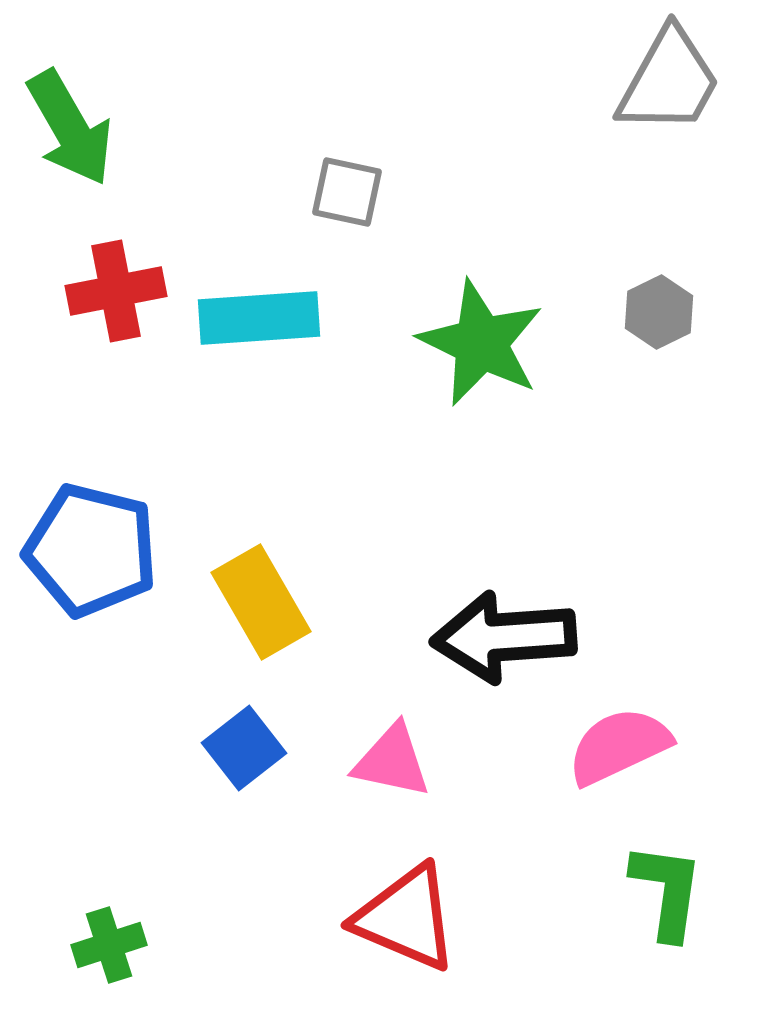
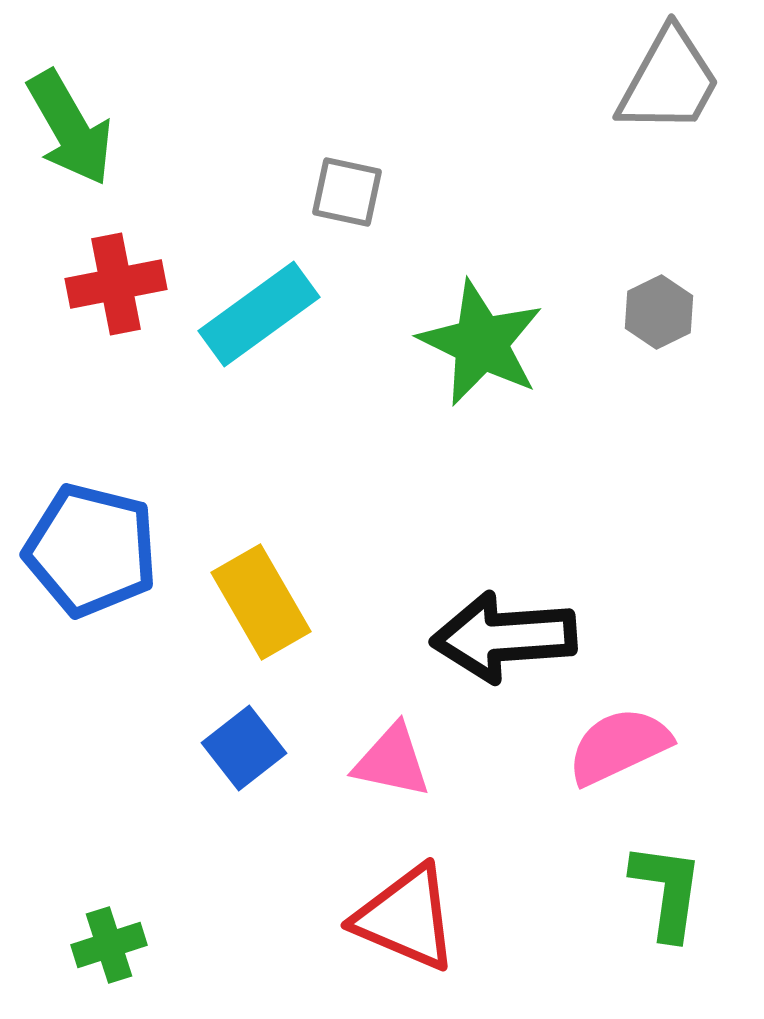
red cross: moved 7 px up
cyan rectangle: moved 4 px up; rotated 32 degrees counterclockwise
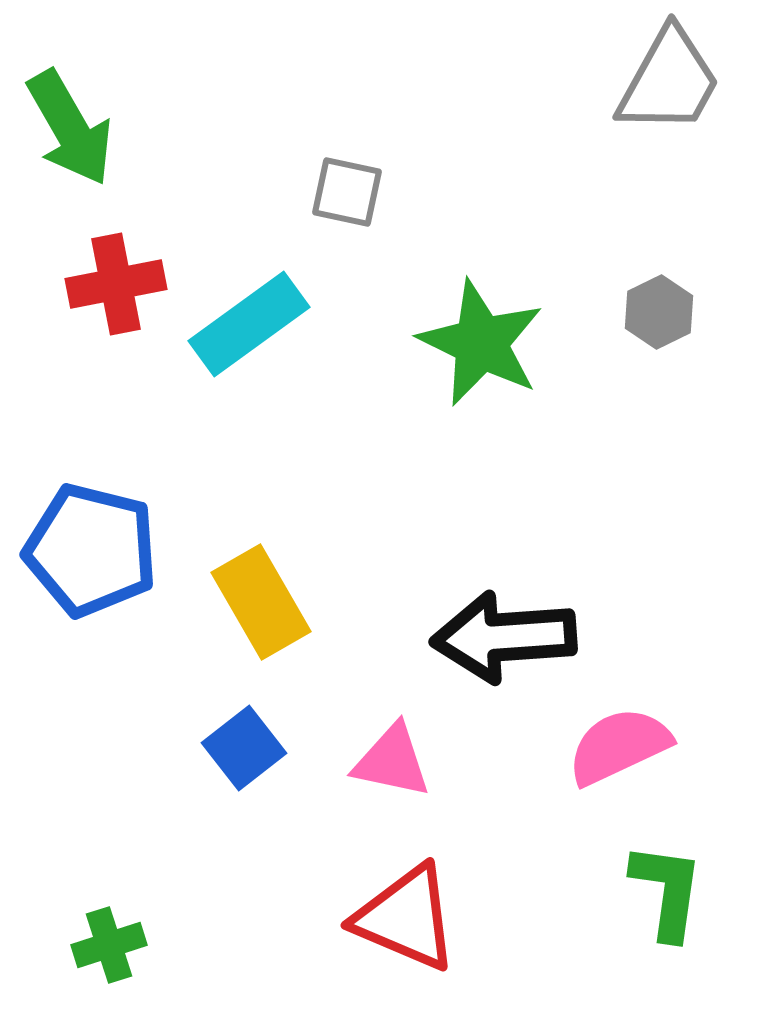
cyan rectangle: moved 10 px left, 10 px down
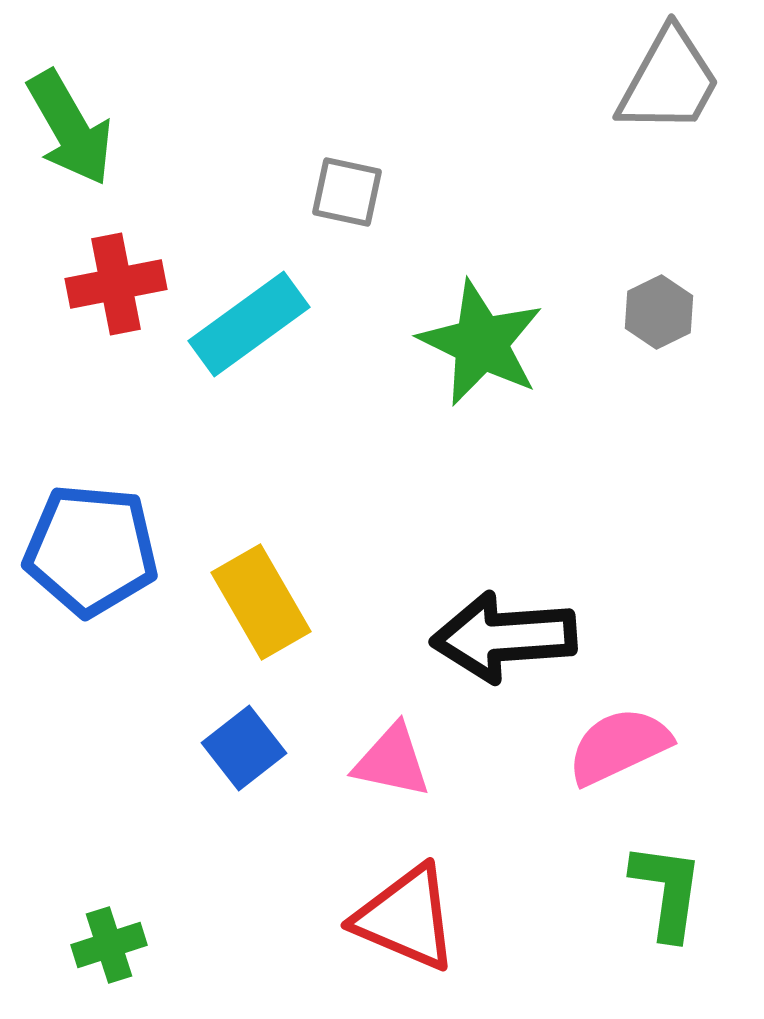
blue pentagon: rotated 9 degrees counterclockwise
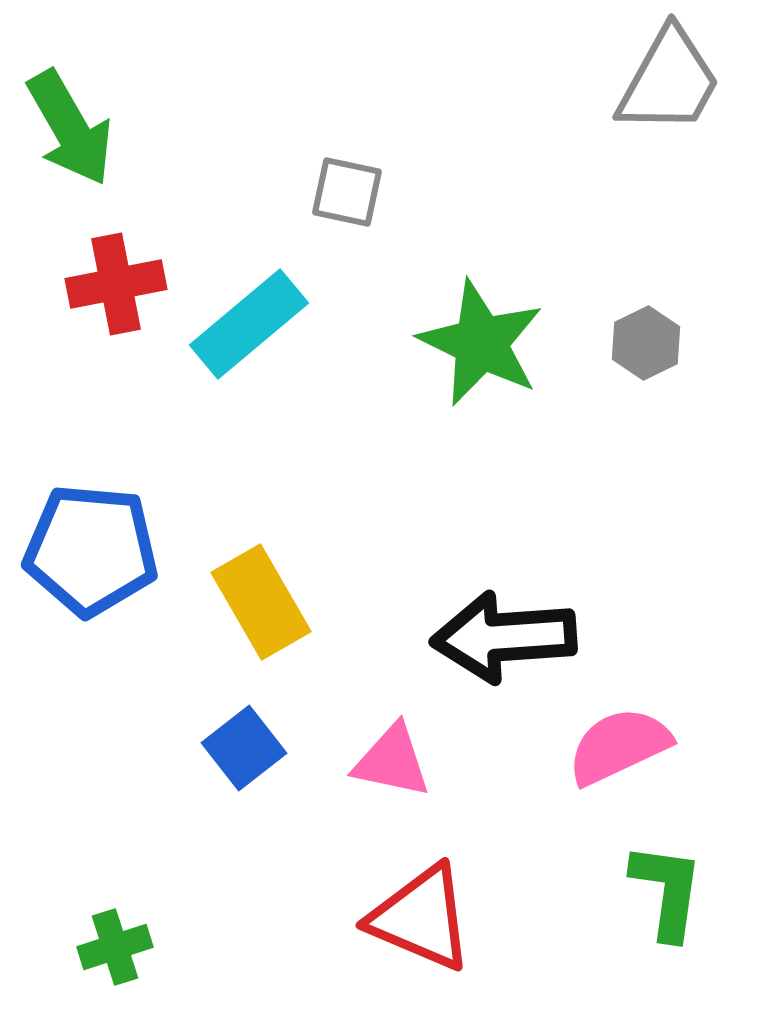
gray hexagon: moved 13 px left, 31 px down
cyan rectangle: rotated 4 degrees counterclockwise
red triangle: moved 15 px right
green cross: moved 6 px right, 2 px down
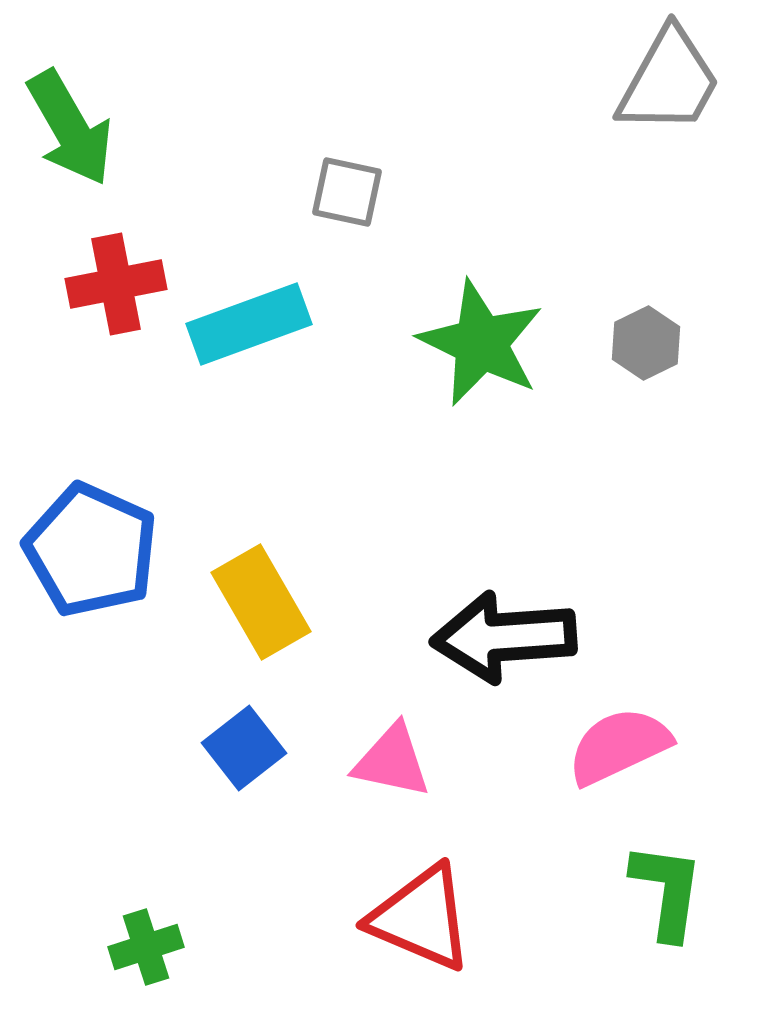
cyan rectangle: rotated 20 degrees clockwise
blue pentagon: rotated 19 degrees clockwise
green cross: moved 31 px right
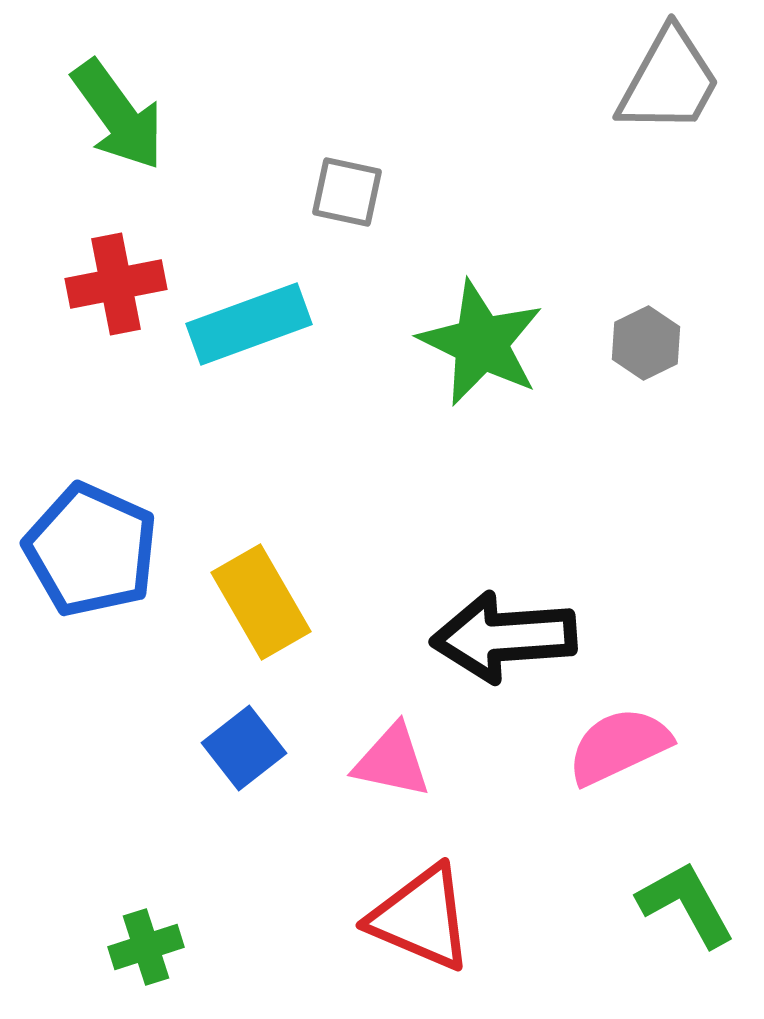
green arrow: moved 48 px right, 13 px up; rotated 6 degrees counterclockwise
green L-shape: moved 19 px right, 13 px down; rotated 37 degrees counterclockwise
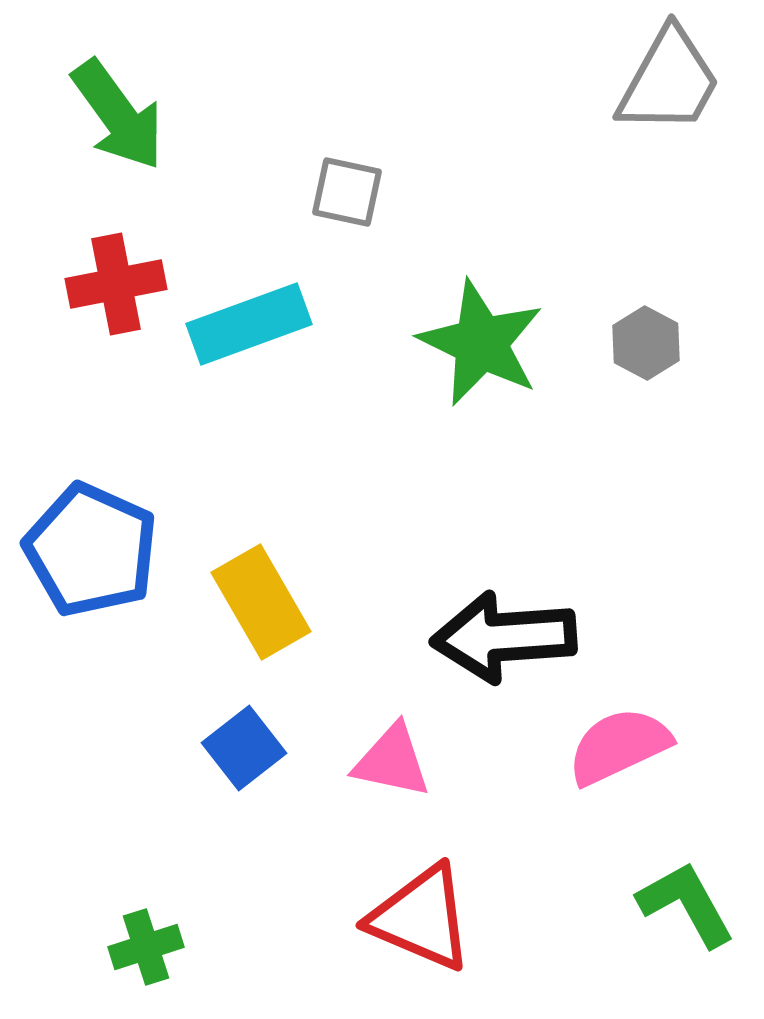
gray hexagon: rotated 6 degrees counterclockwise
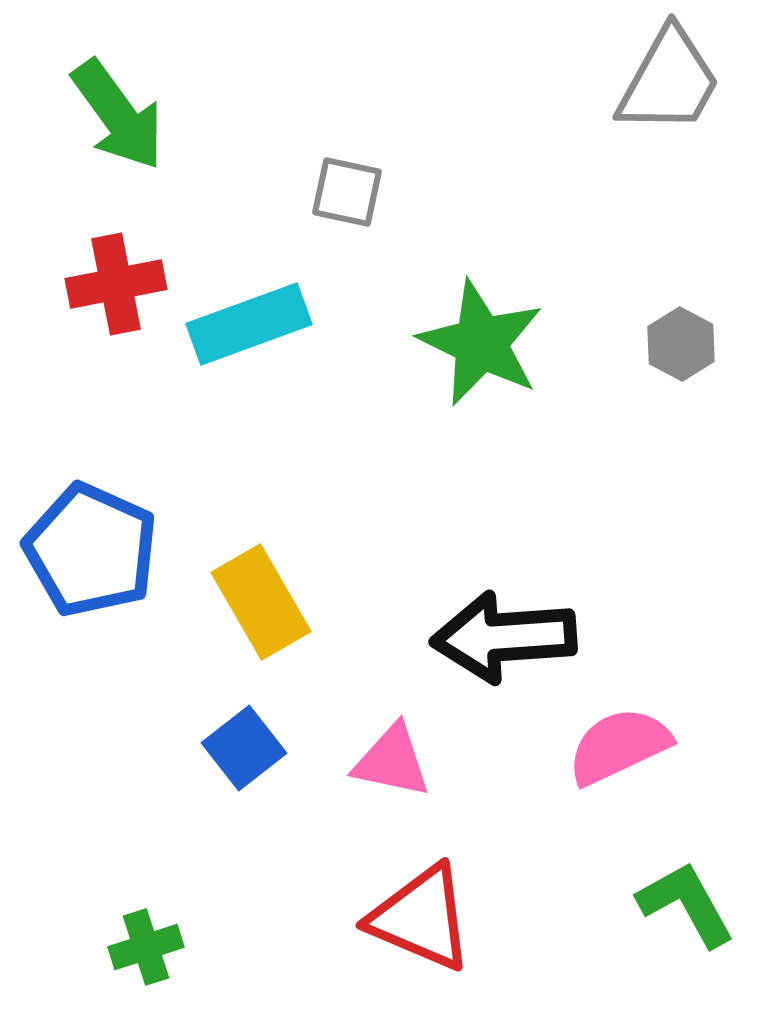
gray hexagon: moved 35 px right, 1 px down
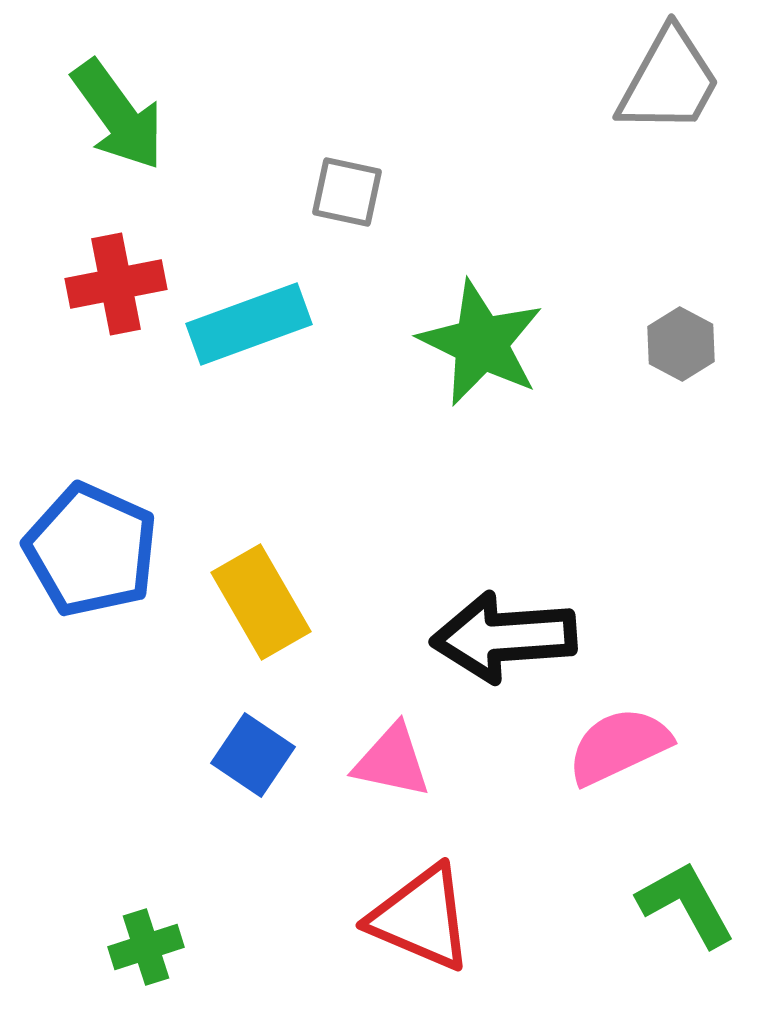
blue square: moved 9 px right, 7 px down; rotated 18 degrees counterclockwise
